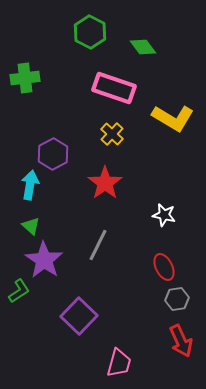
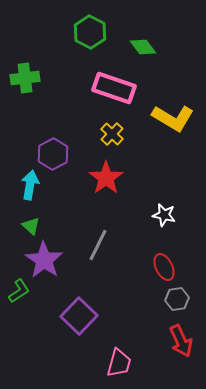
red star: moved 1 px right, 5 px up
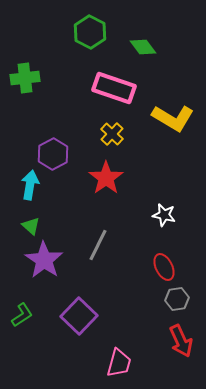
green L-shape: moved 3 px right, 24 px down
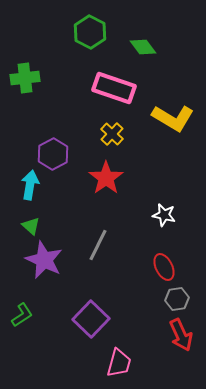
purple star: rotated 9 degrees counterclockwise
purple square: moved 12 px right, 3 px down
red arrow: moved 6 px up
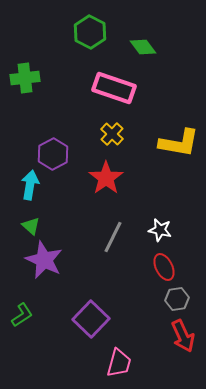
yellow L-shape: moved 6 px right, 25 px down; rotated 21 degrees counterclockwise
white star: moved 4 px left, 15 px down
gray line: moved 15 px right, 8 px up
red arrow: moved 2 px right, 1 px down
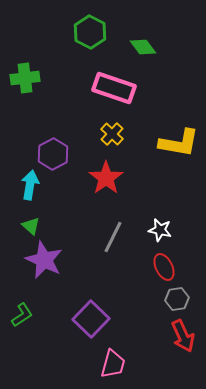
pink trapezoid: moved 6 px left, 1 px down
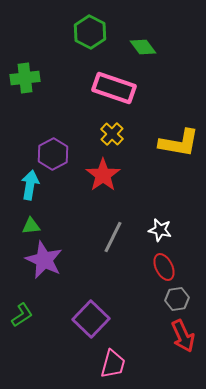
red star: moved 3 px left, 3 px up
green triangle: rotated 48 degrees counterclockwise
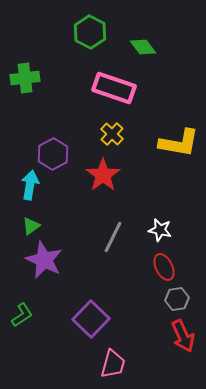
green triangle: rotated 30 degrees counterclockwise
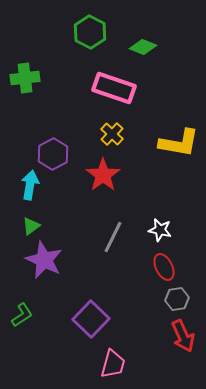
green diamond: rotated 32 degrees counterclockwise
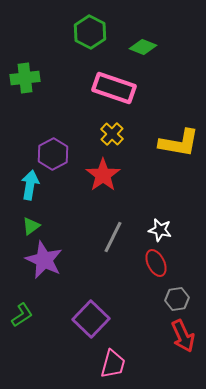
red ellipse: moved 8 px left, 4 px up
